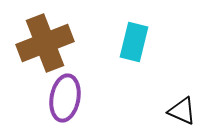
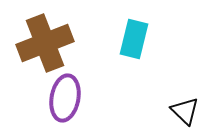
cyan rectangle: moved 3 px up
black triangle: moved 3 px right; rotated 20 degrees clockwise
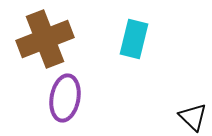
brown cross: moved 4 px up
black triangle: moved 8 px right, 6 px down
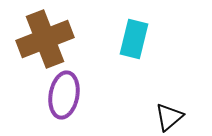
purple ellipse: moved 1 px left, 3 px up
black triangle: moved 24 px left; rotated 36 degrees clockwise
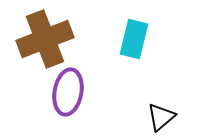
purple ellipse: moved 4 px right, 3 px up
black triangle: moved 8 px left
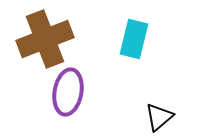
black triangle: moved 2 px left
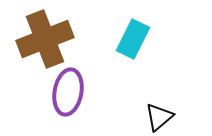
cyan rectangle: moved 1 px left; rotated 12 degrees clockwise
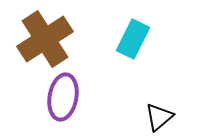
brown cross: rotated 12 degrees counterclockwise
purple ellipse: moved 5 px left, 5 px down
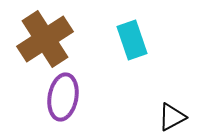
cyan rectangle: moved 1 px left, 1 px down; rotated 45 degrees counterclockwise
black triangle: moved 13 px right; rotated 12 degrees clockwise
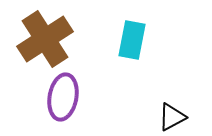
cyan rectangle: rotated 30 degrees clockwise
